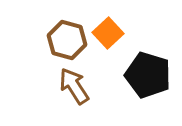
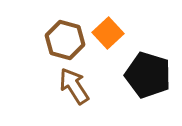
brown hexagon: moved 2 px left
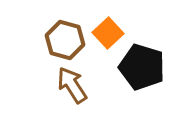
black pentagon: moved 6 px left, 8 px up
brown arrow: moved 2 px left, 1 px up
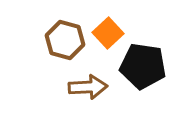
black pentagon: moved 1 px right, 1 px up; rotated 9 degrees counterclockwise
brown arrow: moved 16 px right, 2 px down; rotated 120 degrees clockwise
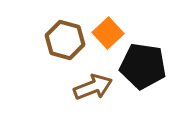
brown arrow: moved 5 px right; rotated 18 degrees counterclockwise
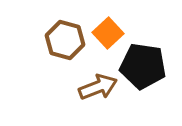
brown arrow: moved 5 px right
